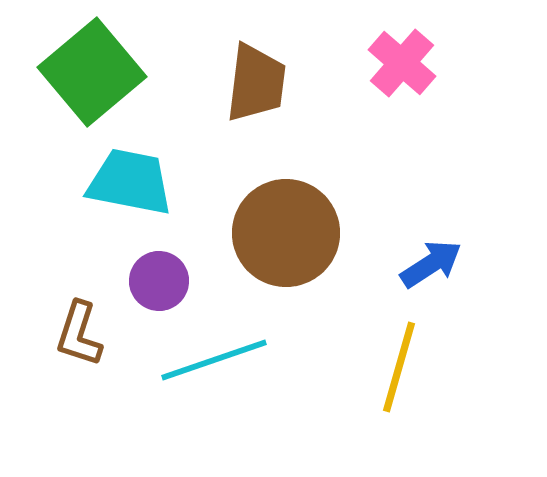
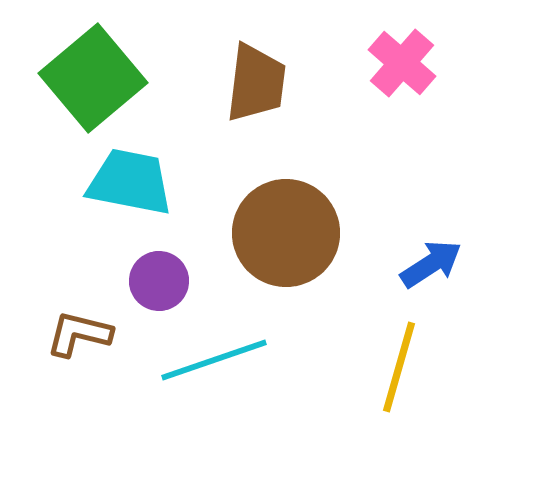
green square: moved 1 px right, 6 px down
brown L-shape: rotated 86 degrees clockwise
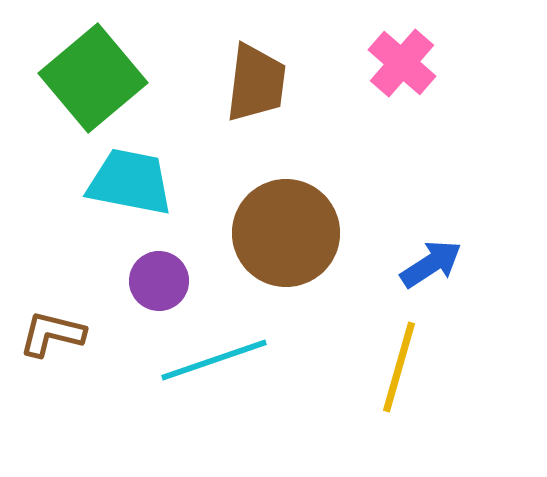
brown L-shape: moved 27 px left
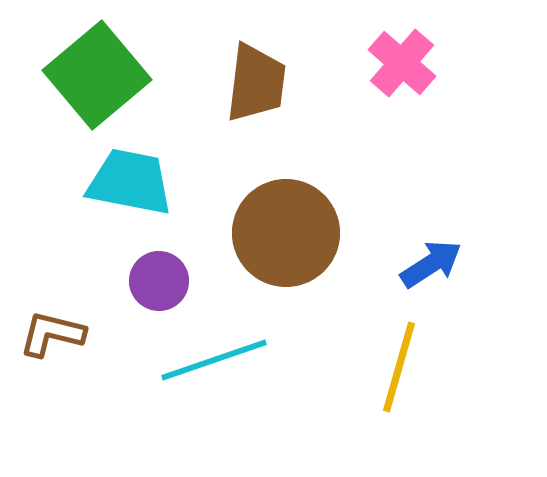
green square: moved 4 px right, 3 px up
